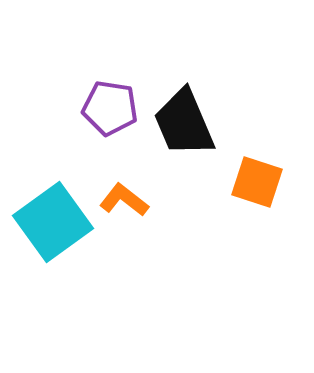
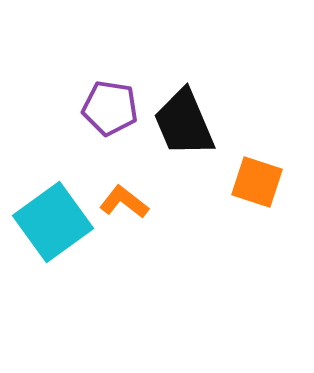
orange L-shape: moved 2 px down
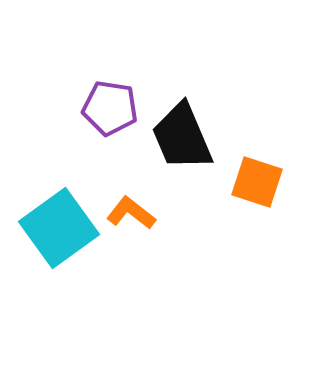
black trapezoid: moved 2 px left, 14 px down
orange L-shape: moved 7 px right, 11 px down
cyan square: moved 6 px right, 6 px down
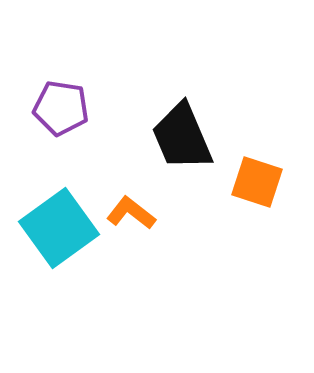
purple pentagon: moved 49 px left
